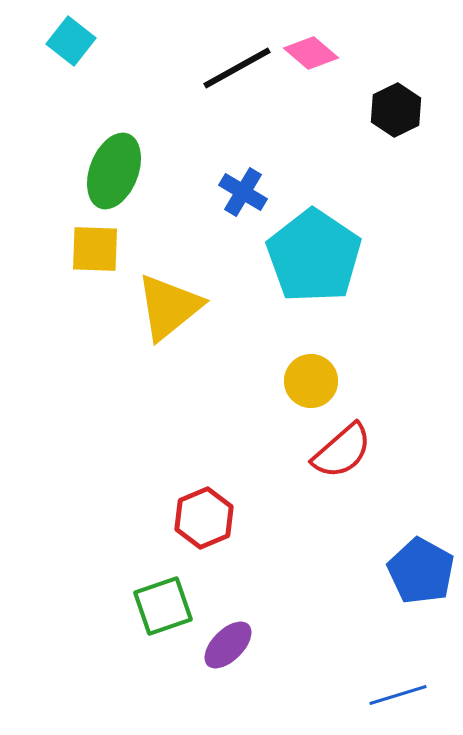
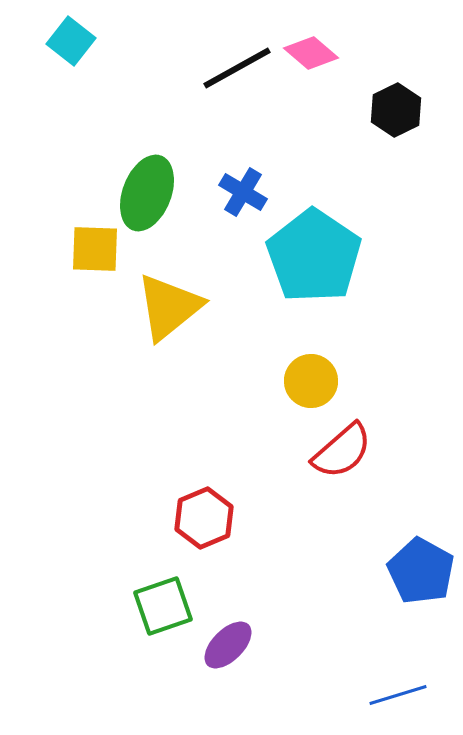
green ellipse: moved 33 px right, 22 px down
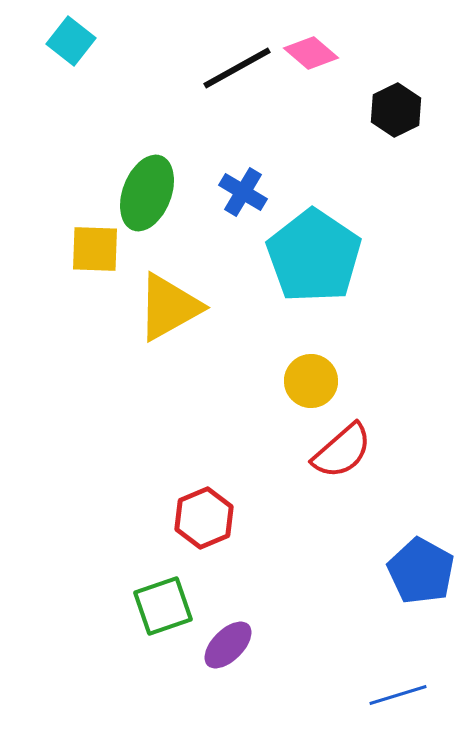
yellow triangle: rotated 10 degrees clockwise
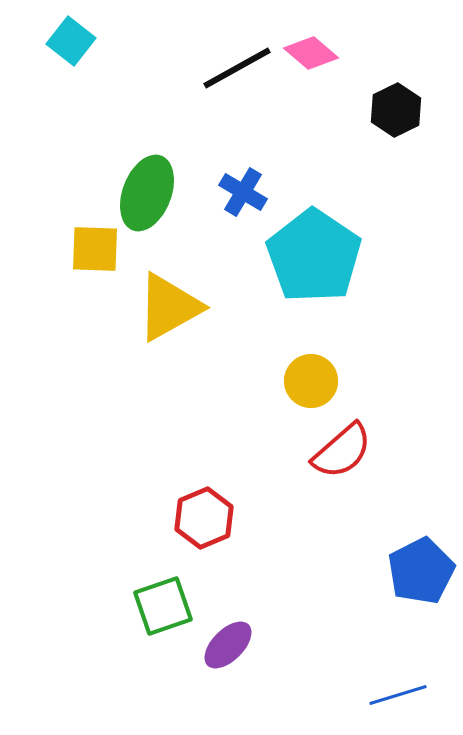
blue pentagon: rotated 16 degrees clockwise
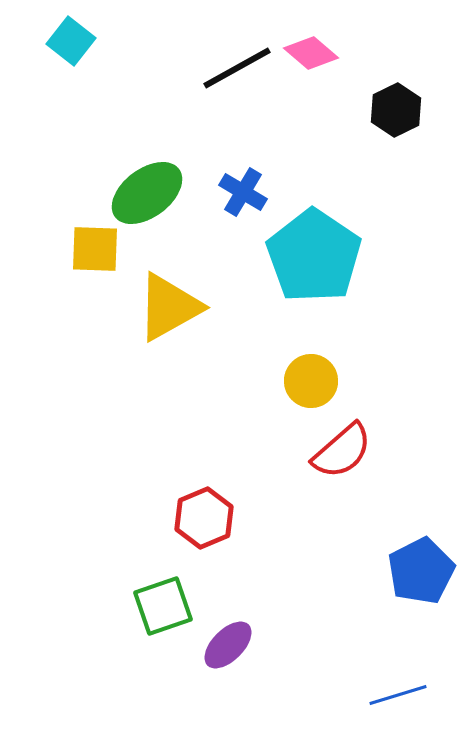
green ellipse: rotated 32 degrees clockwise
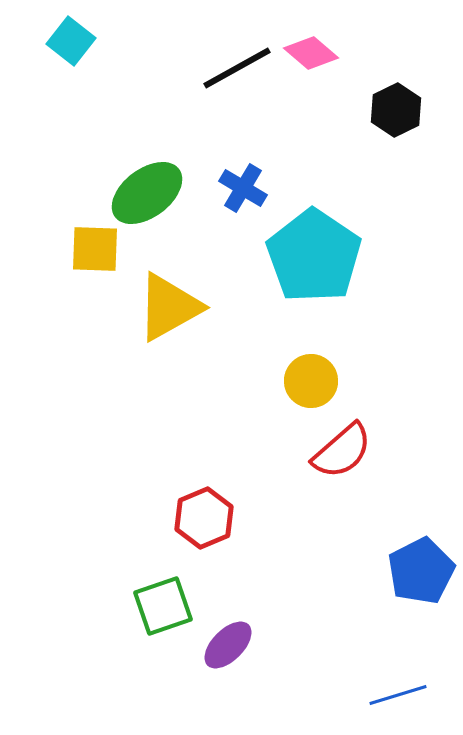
blue cross: moved 4 px up
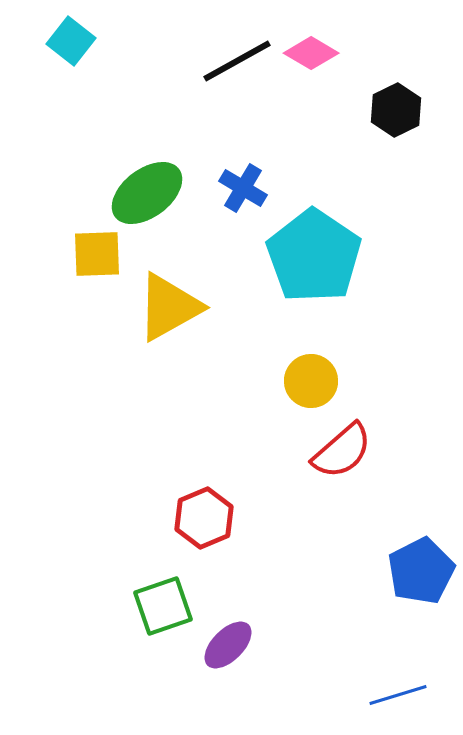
pink diamond: rotated 10 degrees counterclockwise
black line: moved 7 px up
yellow square: moved 2 px right, 5 px down; rotated 4 degrees counterclockwise
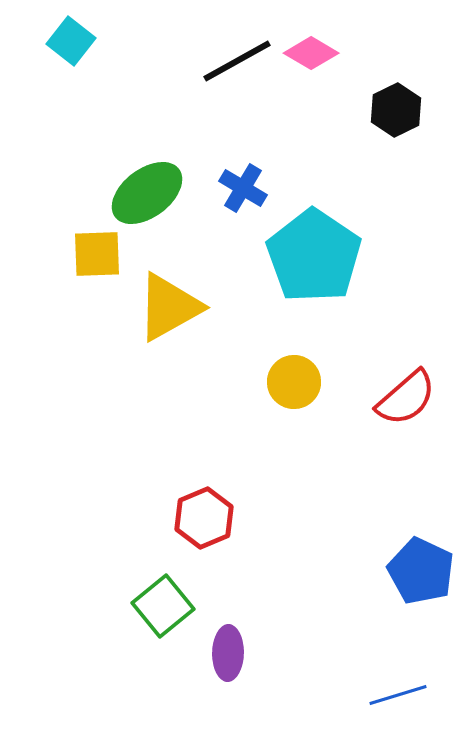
yellow circle: moved 17 px left, 1 px down
red semicircle: moved 64 px right, 53 px up
blue pentagon: rotated 20 degrees counterclockwise
green square: rotated 20 degrees counterclockwise
purple ellipse: moved 8 px down; rotated 44 degrees counterclockwise
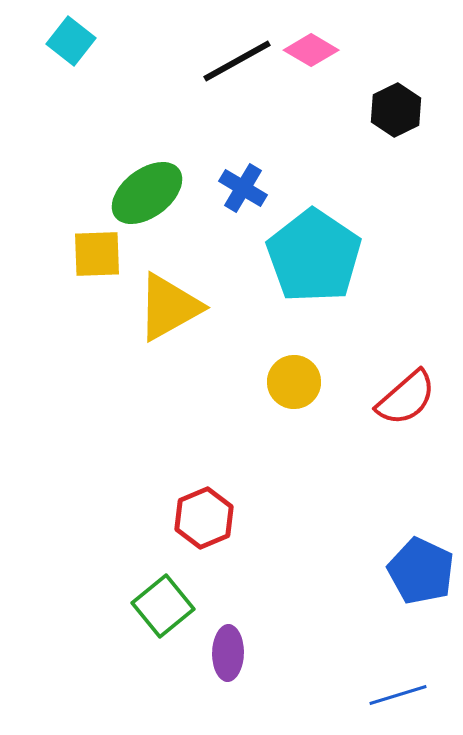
pink diamond: moved 3 px up
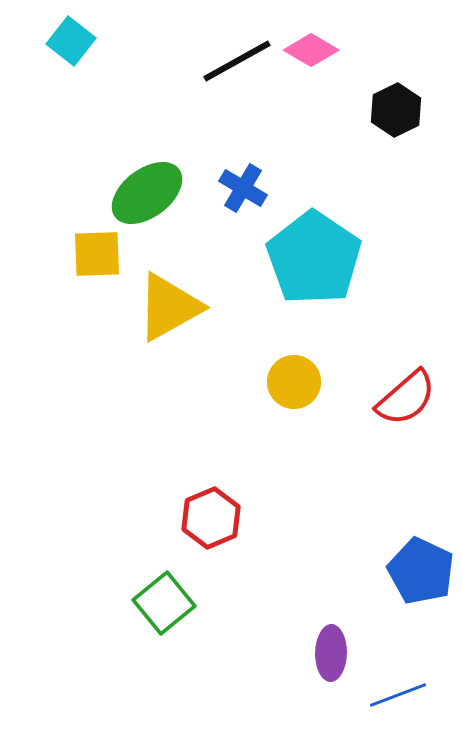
cyan pentagon: moved 2 px down
red hexagon: moved 7 px right
green square: moved 1 px right, 3 px up
purple ellipse: moved 103 px right
blue line: rotated 4 degrees counterclockwise
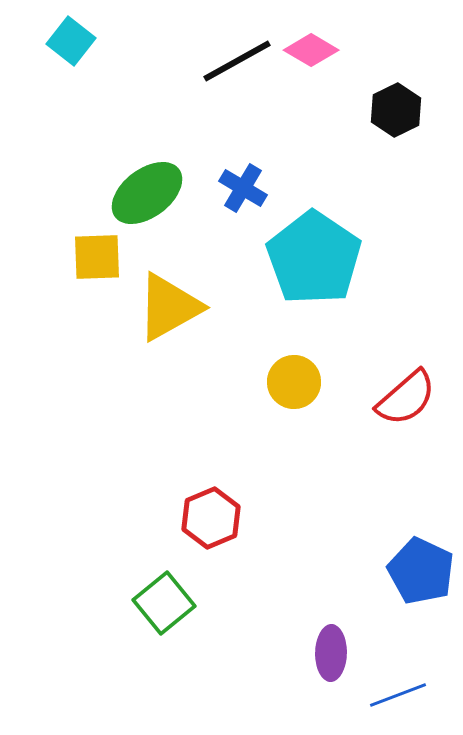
yellow square: moved 3 px down
